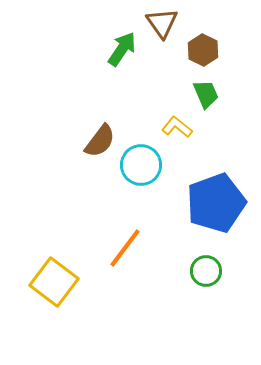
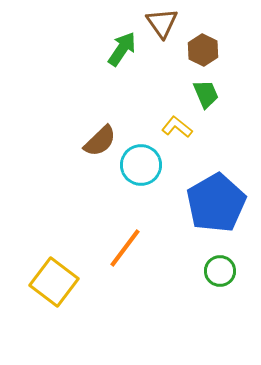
brown semicircle: rotated 9 degrees clockwise
blue pentagon: rotated 10 degrees counterclockwise
green circle: moved 14 px right
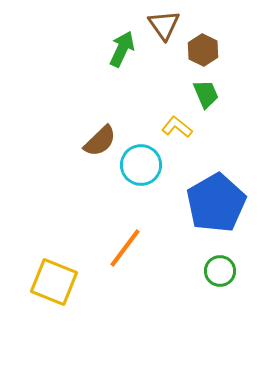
brown triangle: moved 2 px right, 2 px down
green arrow: rotated 9 degrees counterclockwise
yellow square: rotated 15 degrees counterclockwise
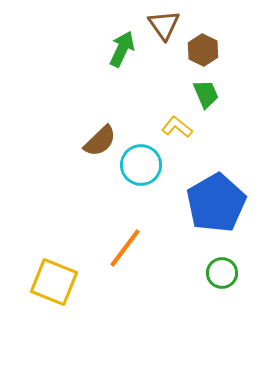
green circle: moved 2 px right, 2 px down
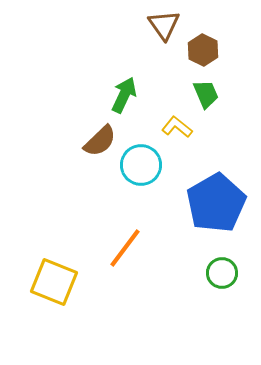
green arrow: moved 2 px right, 46 px down
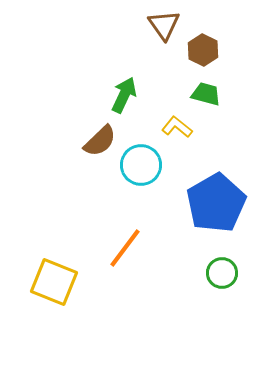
green trapezoid: rotated 52 degrees counterclockwise
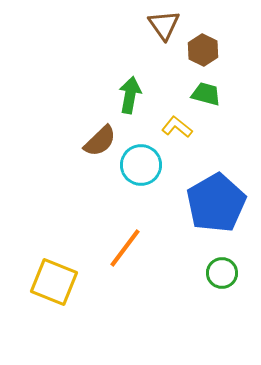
green arrow: moved 6 px right; rotated 15 degrees counterclockwise
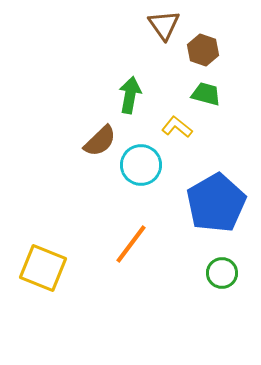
brown hexagon: rotated 8 degrees counterclockwise
orange line: moved 6 px right, 4 px up
yellow square: moved 11 px left, 14 px up
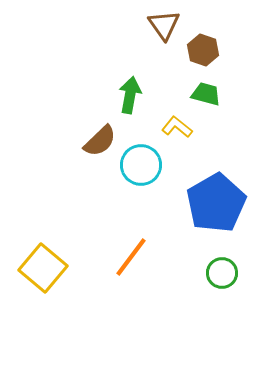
orange line: moved 13 px down
yellow square: rotated 18 degrees clockwise
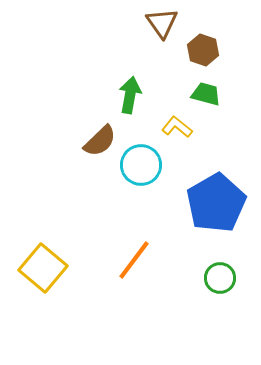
brown triangle: moved 2 px left, 2 px up
orange line: moved 3 px right, 3 px down
green circle: moved 2 px left, 5 px down
